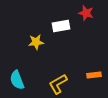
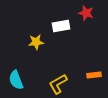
cyan semicircle: moved 1 px left
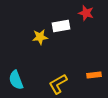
yellow star: moved 4 px right, 5 px up
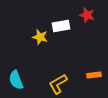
red star: moved 1 px right, 2 px down
yellow star: rotated 21 degrees clockwise
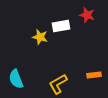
cyan semicircle: moved 1 px up
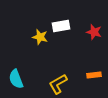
red star: moved 7 px right, 17 px down
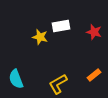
orange rectangle: rotated 32 degrees counterclockwise
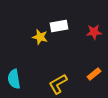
white rectangle: moved 2 px left
red star: rotated 21 degrees counterclockwise
orange rectangle: moved 1 px up
cyan semicircle: moved 2 px left; rotated 12 degrees clockwise
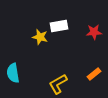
cyan semicircle: moved 1 px left, 6 px up
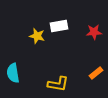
yellow star: moved 3 px left, 1 px up
orange rectangle: moved 2 px right, 1 px up
yellow L-shape: rotated 140 degrees counterclockwise
